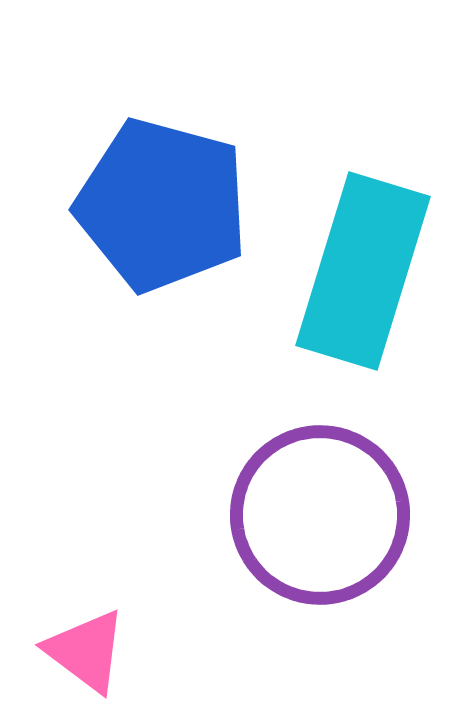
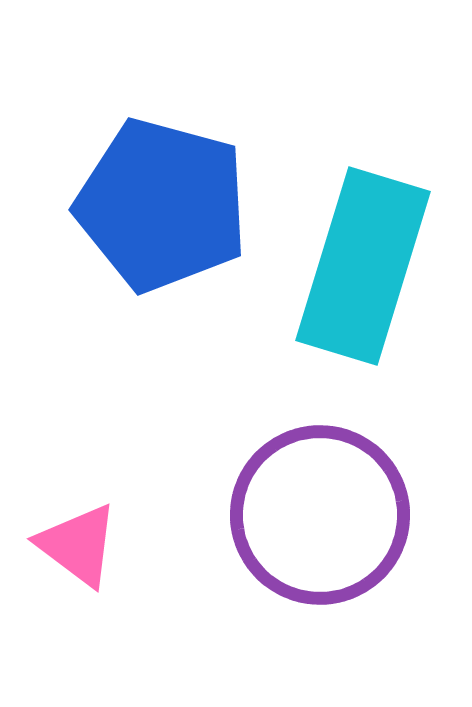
cyan rectangle: moved 5 px up
pink triangle: moved 8 px left, 106 px up
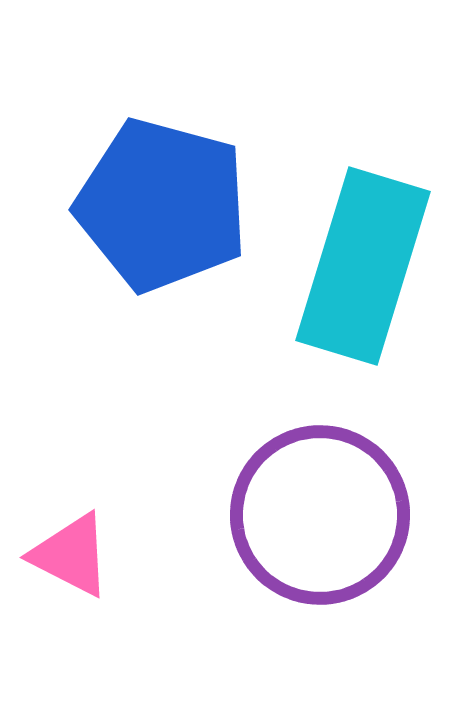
pink triangle: moved 7 px left, 10 px down; rotated 10 degrees counterclockwise
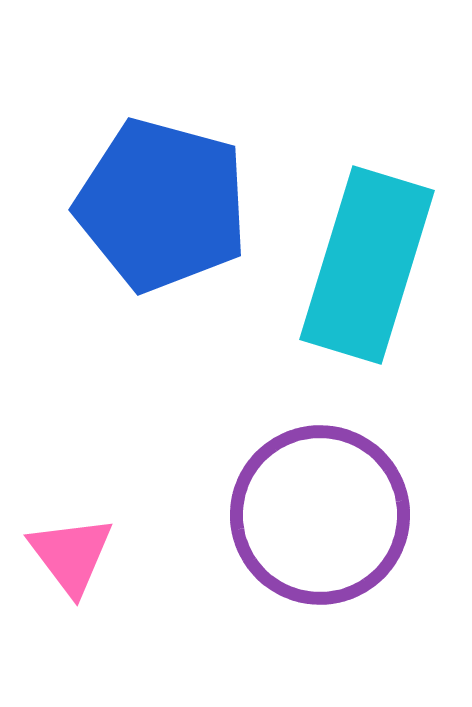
cyan rectangle: moved 4 px right, 1 px up
pink triangle: rotated 26 degrees clockwise
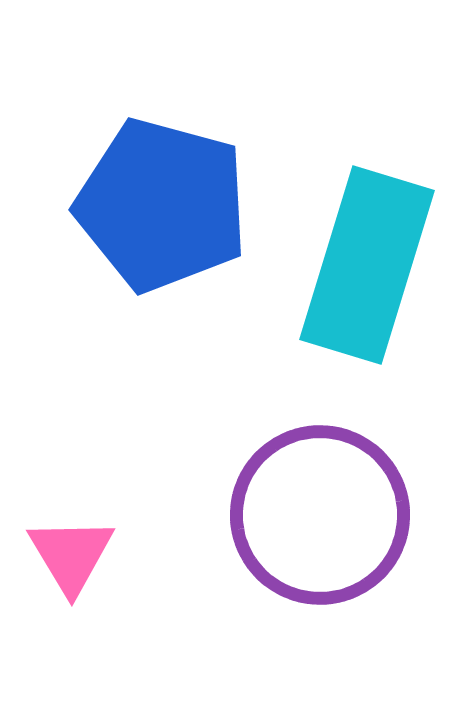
pink triangle: rotated 6 degrees clockwise
